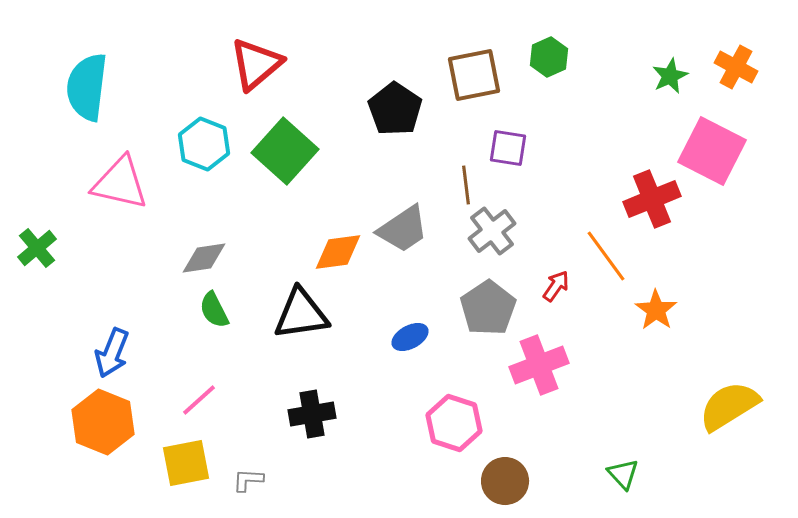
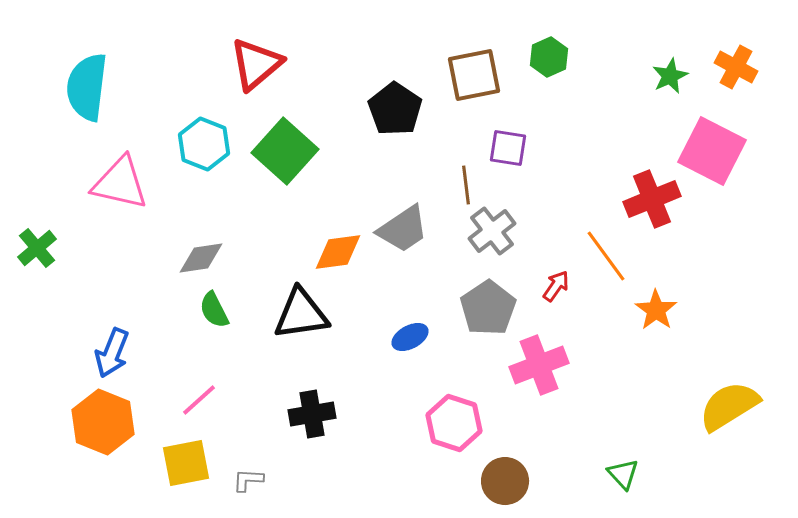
gray diamond: moved 3 px left
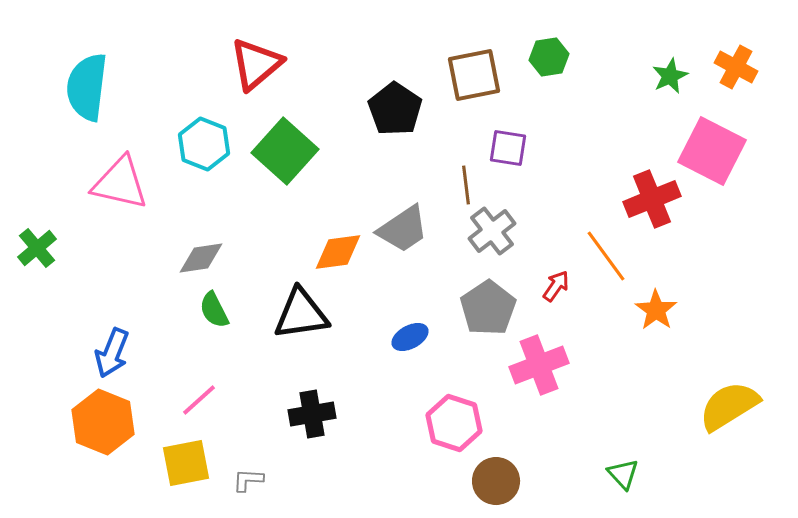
green hexagon: rotated 15 degrees clockwise
brown circle: moved 9 px left
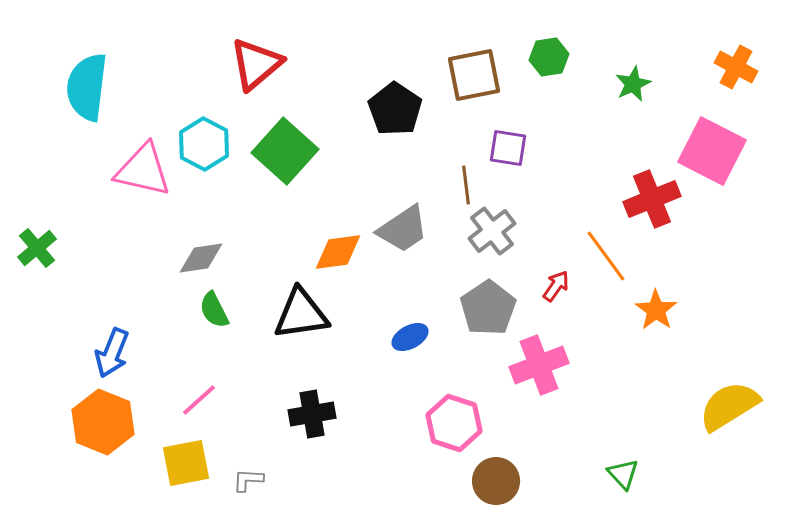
green star: moved 37 px left, 8 px down
cyan hexagon: rotated 6 degrees clockwise
pink triangle: moved 23 px right, 13 px up
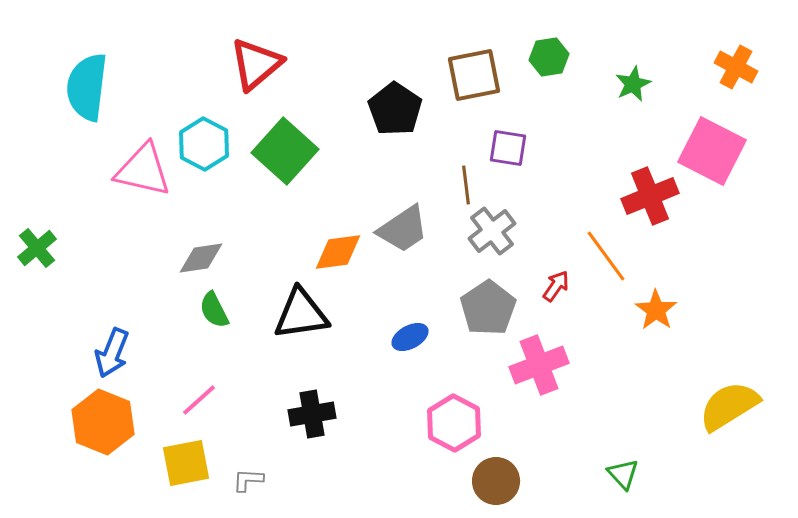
red cross: moved 2 px left, 3 px up
pink hexagon: rotated 10 degrees clockwise
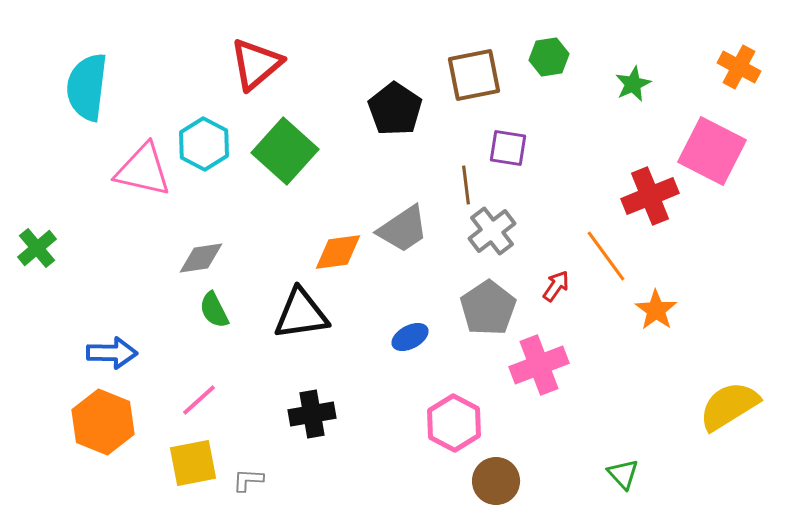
orange cross: moved 3 px right
blue arrow: rotated 111 degrees counterclockwise
yellow square: moved 7 px right
